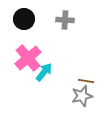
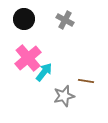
gray cross: rotated 24 degrees clockwise
gray star: moved 18 px left
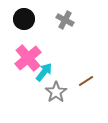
brown line: rotated 42 degrees counterclockwise
gray star: moved 8 px left, 4 px up; rotated 20 degrees counterclockwise
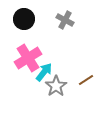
pink cross: rotated 8 degrees clockwise
brown line: moved 1 px up
gray star: moved 6 px up
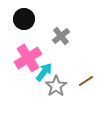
gray cross: moved 4 px left, 16 px down; rotated 24 degrees clockwise
brown line: moved 1 px down
